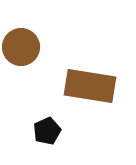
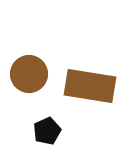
brown circle: moved 8 px right, 27 px down
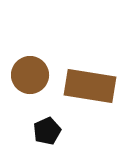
brown circle: moved 1 px right, 1 px down
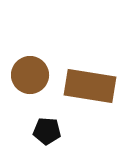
black pentagon: rotated 28 degrees clockwise
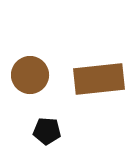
brown rectangle: moved 9 px right, 7 px up; rotated 15 degrees counterclockwise
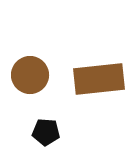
black pentagon: moved 1 px left, 1 px down
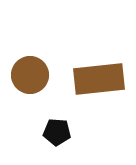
black pentagon: moved 11 px right
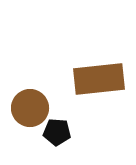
brown circle: moved 33 px down
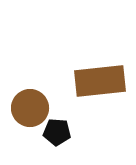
brown rectangle: moved 1 px right, 2 px down
